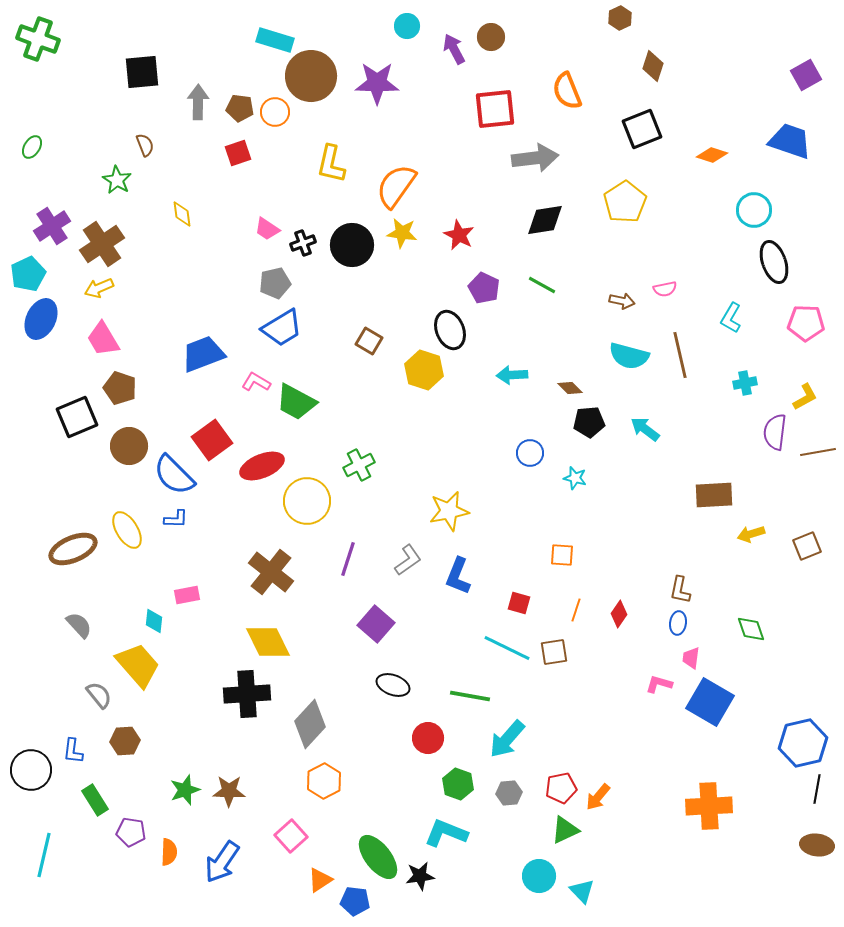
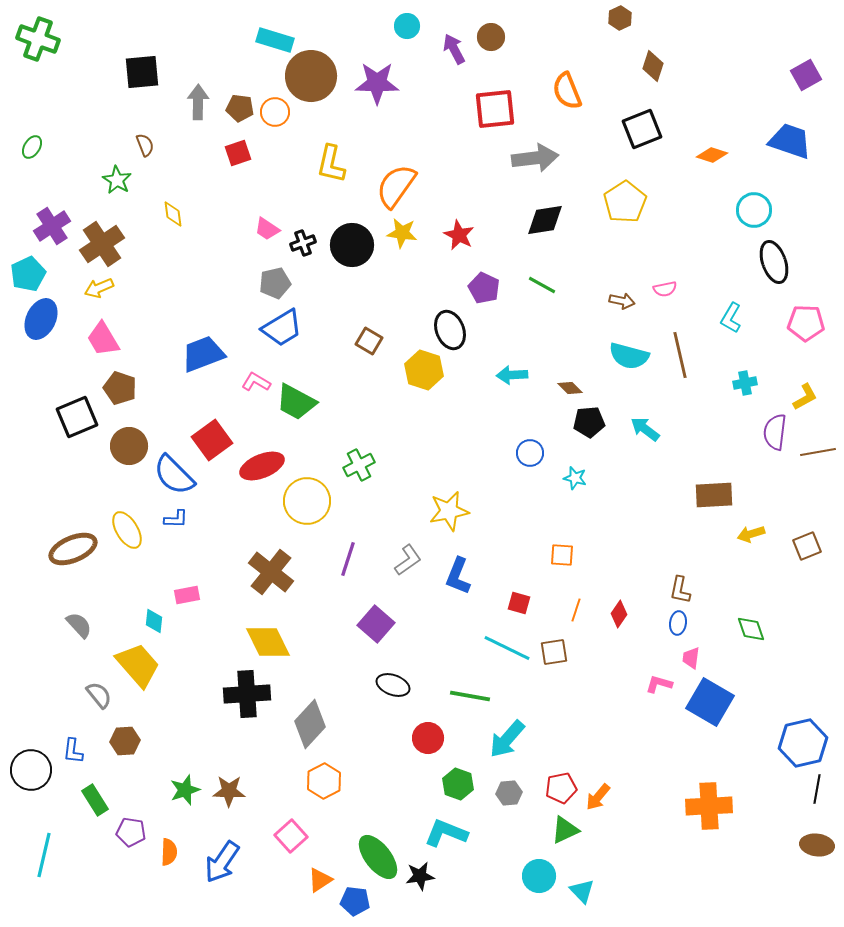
yellow diamond at (182, 214): moved 9 px left
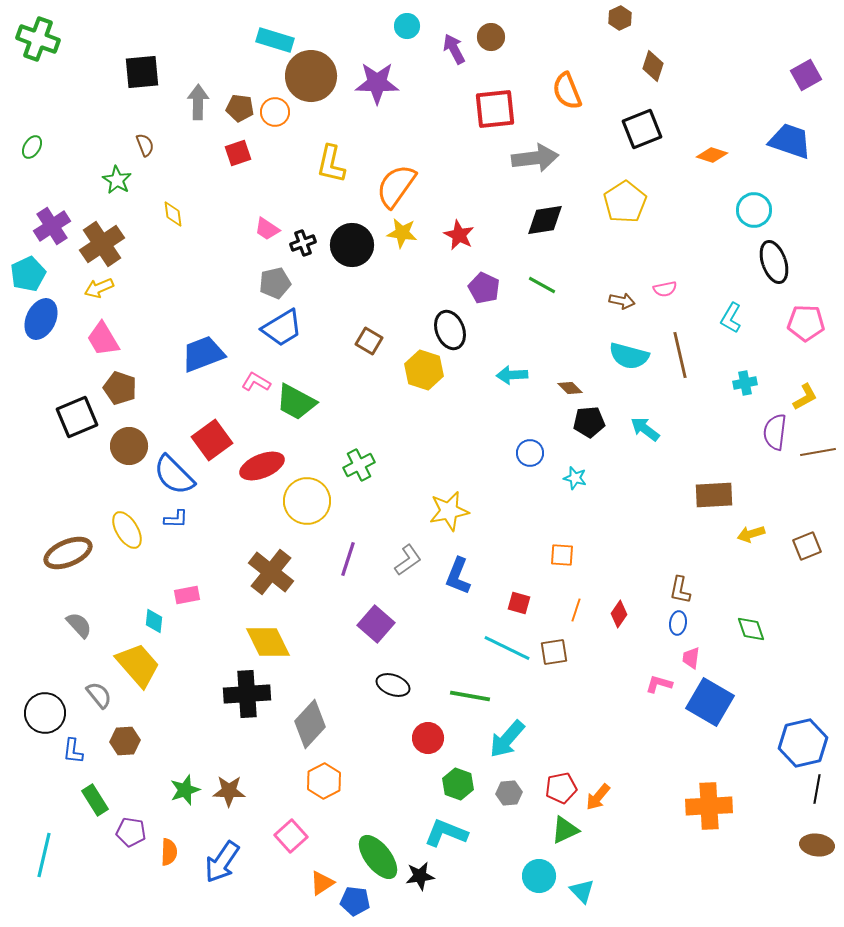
brown ellipse at (73, 549): moved 5 px left, 4 px down
black circle at (31, 770): moved 14 px right, 57 px up
orange triangle at (320, 880): moved 2 px right, 3 px down
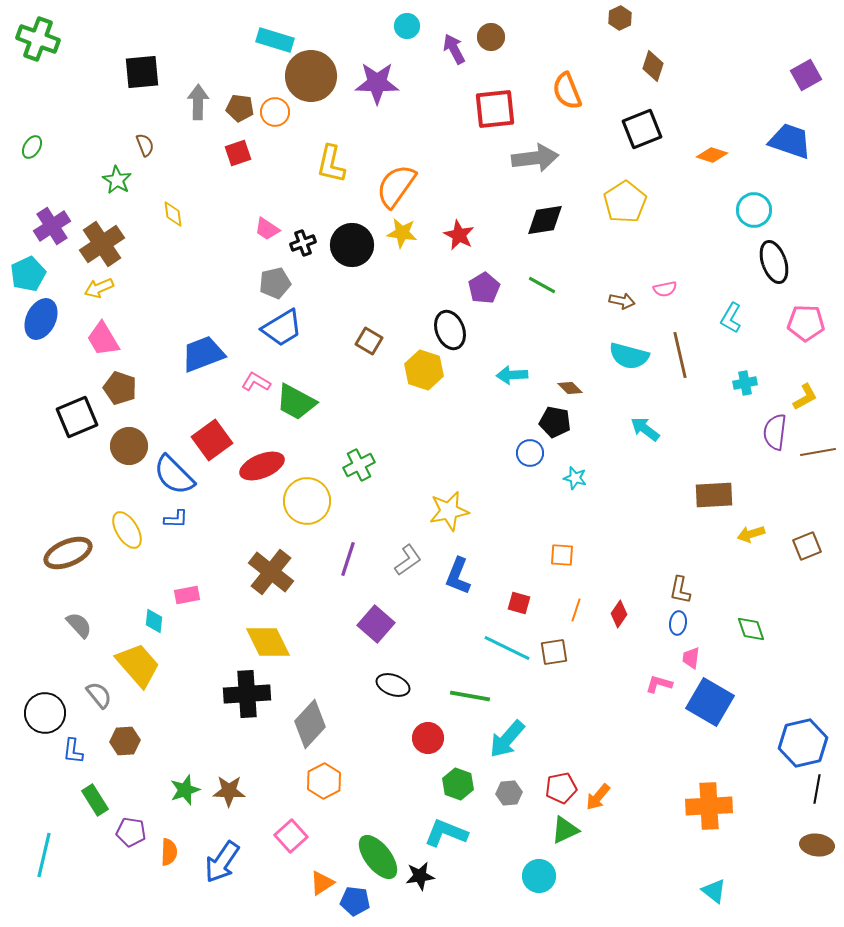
purple pentagon at (484, 288): rotated 16 degrees clockwise
black pentagon at (589, 422): moved 34 px left; rotated 16 degrees clockwise
cyan triangle at (582, 891): moved 132 px right; rotated 8 degrees counterclockwise
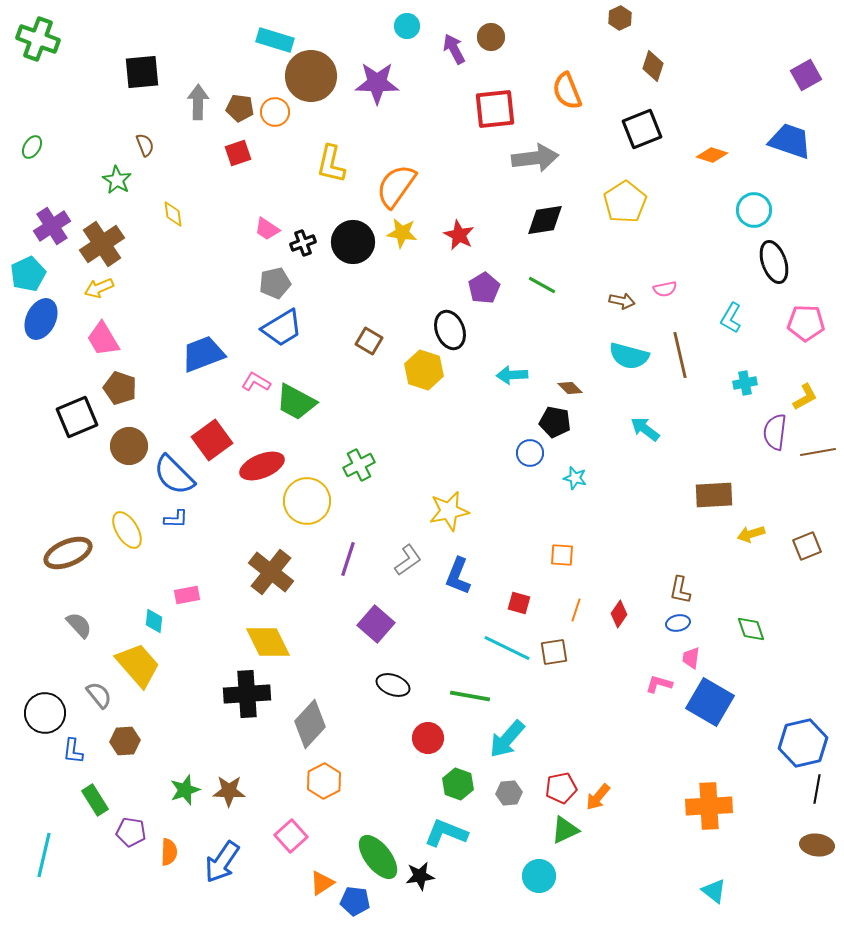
black circle at (352, 245): moved 1 px right, 3 px up
blue ellipse at (678, 623): rotated 70 degrees clockwise
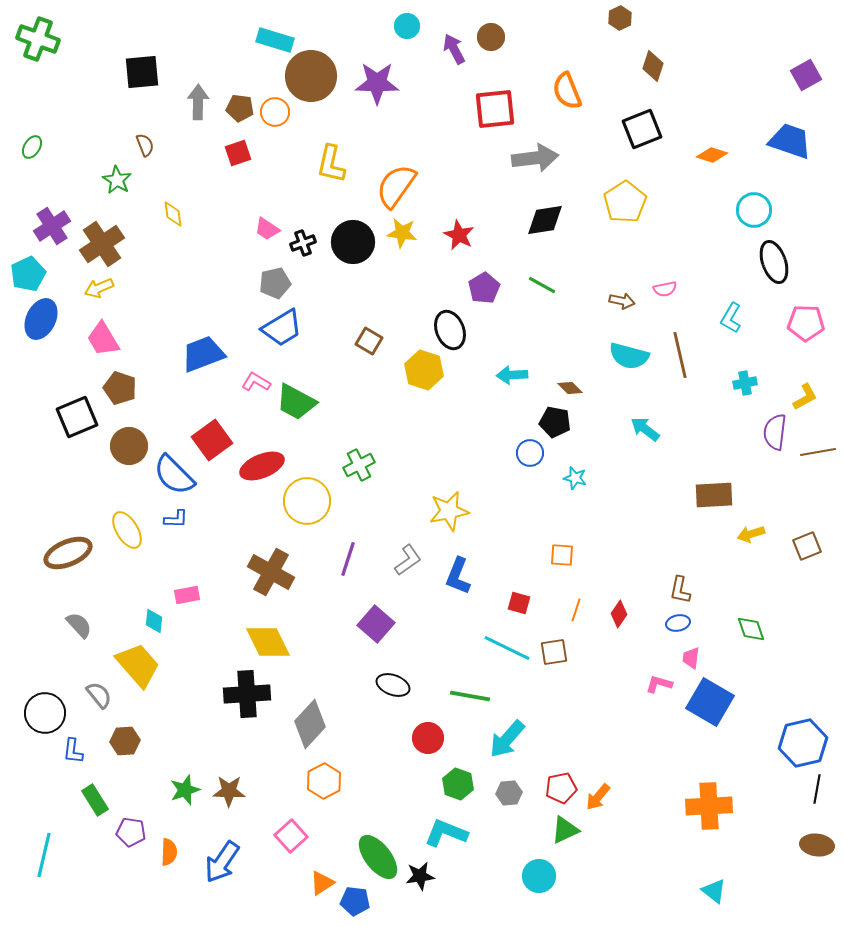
brown cross at (271, 572): rotated 9 degrees counterclockwise
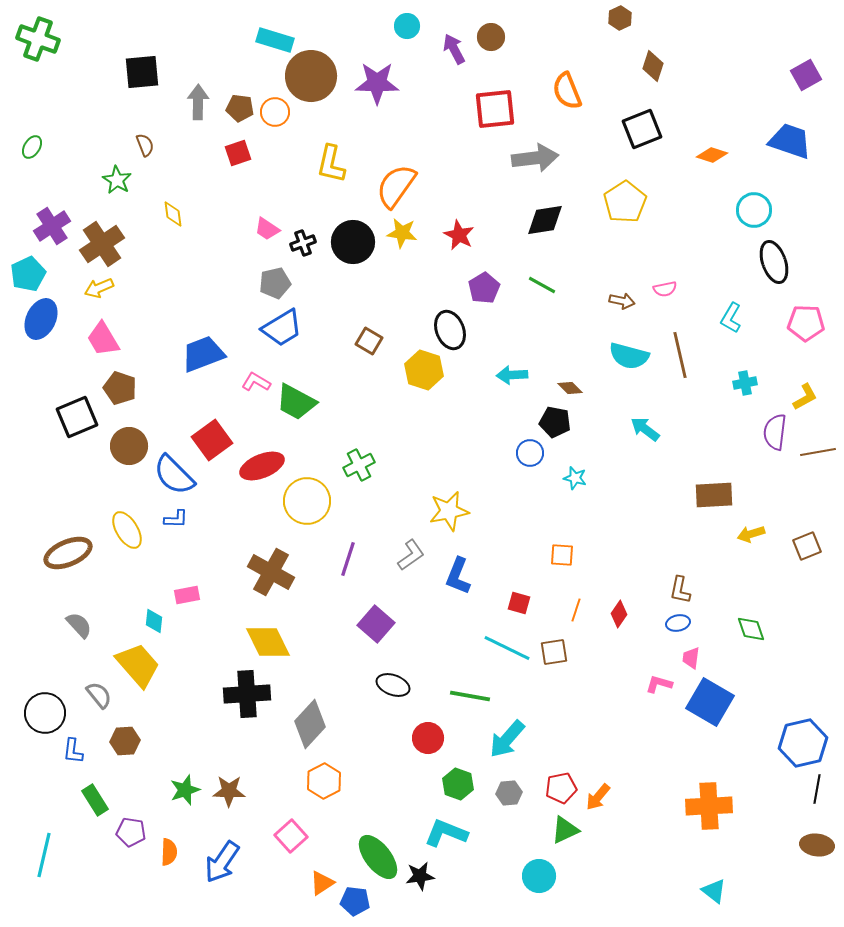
gray L-shape at (408, 560): moved 3 px right, 5 px up
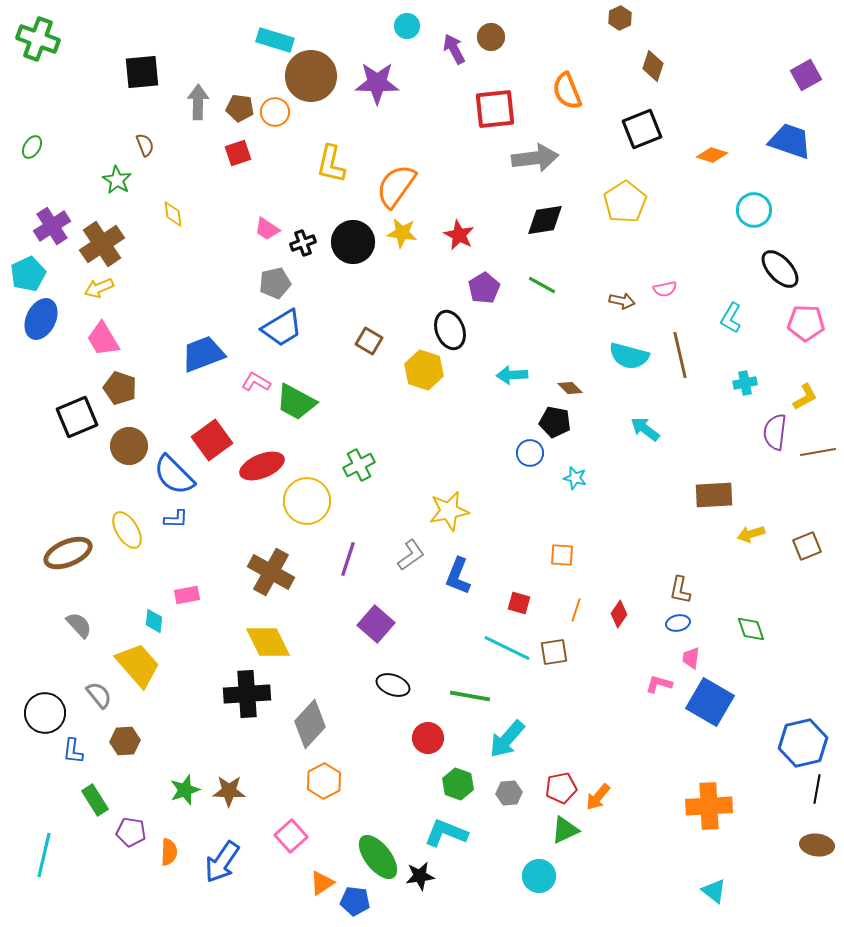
black ellipse at (774, 262): moved 6 px right, 7 px down; rotated 24 degrees counterclockwise
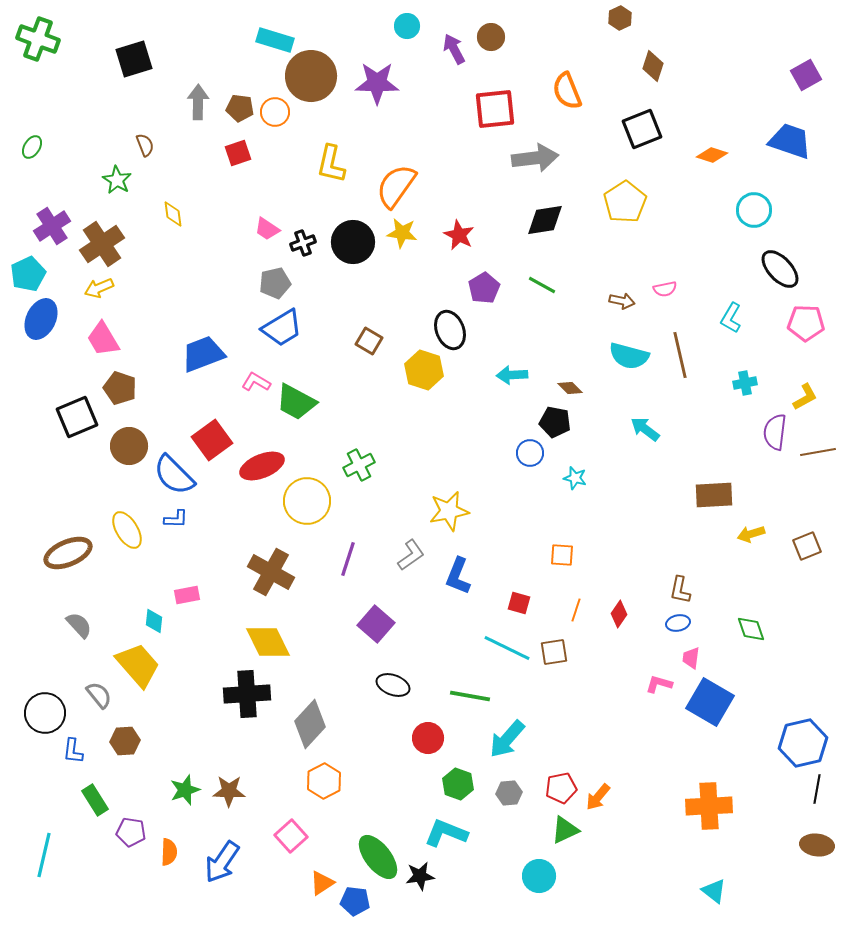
black square at (142, 72): moved 8 px left, 13 px up; rotated 12 degrees counterclockwise
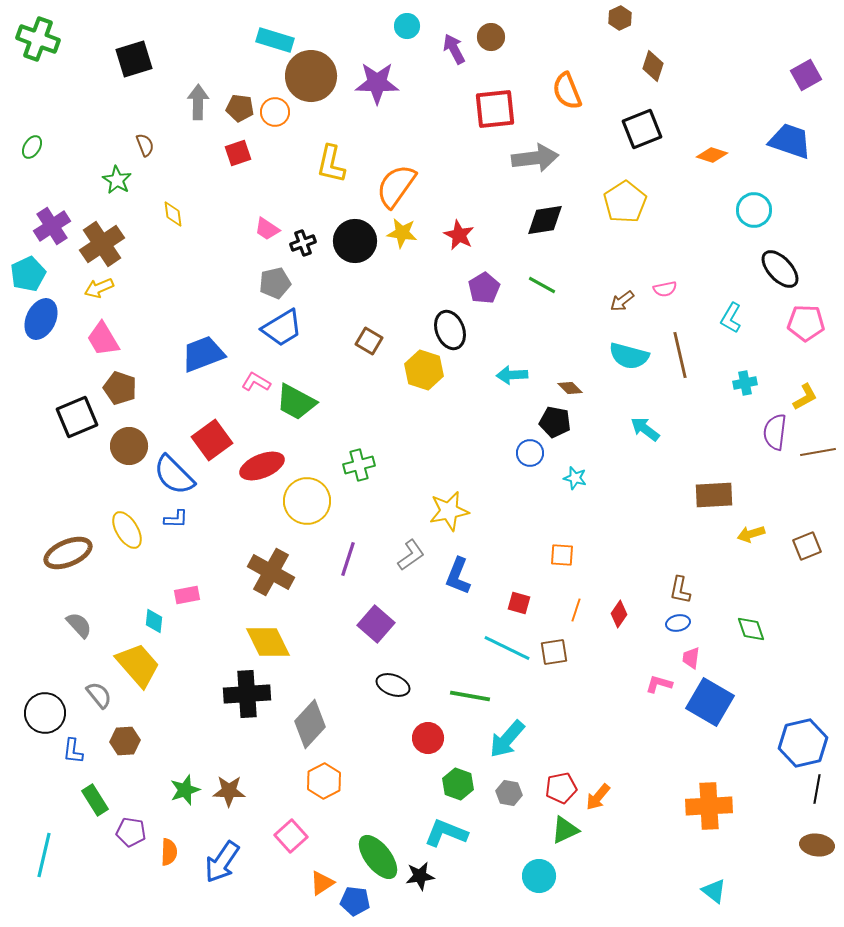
black circle at (353, 242): moved 2 px right, 1 px up
brown arrow at (622, 301): rotated 130 degrees clockwise
green cross at (359, 465): rotated 12 degrees clockwise
gray hexagon at (509, 793): rotated 15 degrees clockwise
